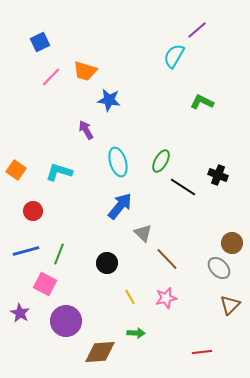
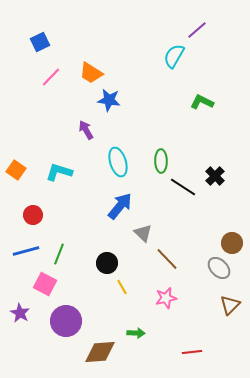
orange trapezoid: moved 6 px right, 2 px down; rotated 15 degrees clockwise
green ellipse: rotated 30 degrees counterclockwise
black cross: moved 3 px left, 1 px down; rotated 24 degrees clockwise
red circle: moved 4 px down
yellow line: moved 8 px left, 10 px up
red line: moved 10 px left
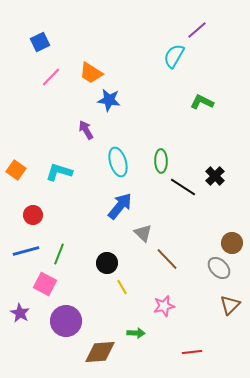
pink star: moved 2 px left, 8 px down
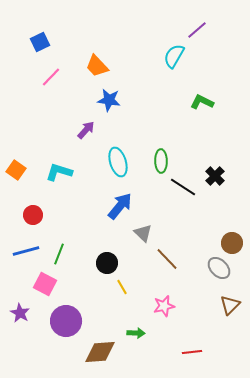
orange trapezoid: moved 6 px right, 7 px up; rotated 15 degrees clockwise
purple arrow: rotated 72 degrees clockwise
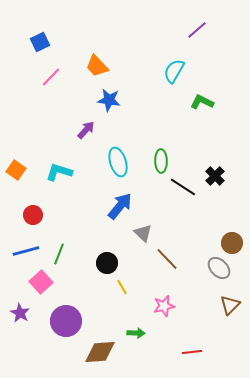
cyan semicircle: moved 15 px down
pink square: moved 4 px left, 2 px up; rotated 20 degrees clockwise
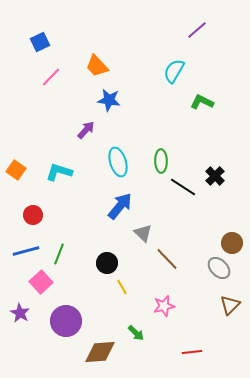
green arrow: rotated 42 degrees clockwise
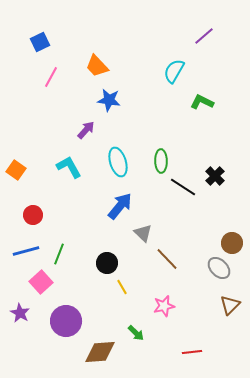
purple line: moved 7 px right, 6 px down
pink line: rotated 15 degrees counterclockwise
cyan L-shape: moved 10 px right, 5 px up; rotated 44 degrees clockwise
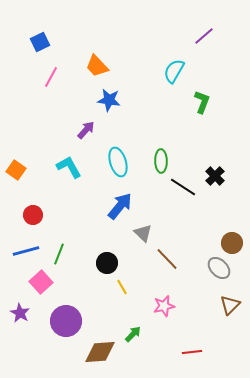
green L-shape: rotated 85 degrees clockwise
green arrow: moved 3 px left, 1 px down; rotated 90 degrees counterclockwise
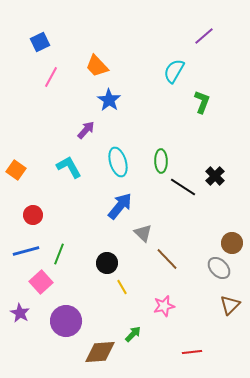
blue star: rotated 25 degrees clockwise
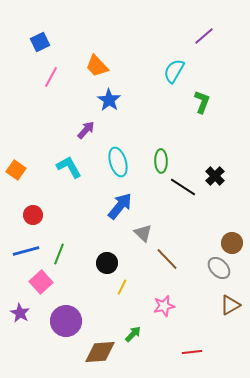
yellow line: rotated 56 degrees clockwise
brown triangle: rotated 15 degrees clockwise
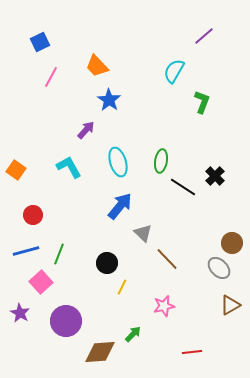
green ellipse: rotated 10 degrees clockwise
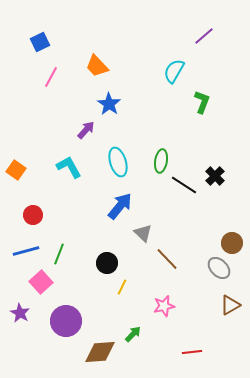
blue star: moved 4 px down
black line: moved 1 px right, 2 px up
